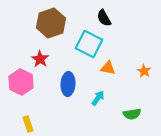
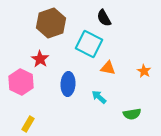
cyan arrow: moved 1 px right, 1 px up; rotated 84 degrees counterclockwise
yellow rectangle: rotated 49 degrees clockwise
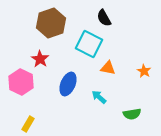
blue ellipse: rotated 20 degrees clockwise
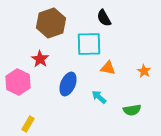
cyan square: rotated 28 degrees counterclockwise
pink hexagon: moved 3 px left
green semicircle: moved 4 px up
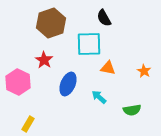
red star: moved 4 px right, 1 px down
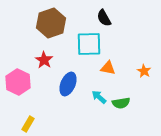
green semicircle: moved 11 px left, 7 px up
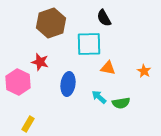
red star: moved 4 px left, 2 px down; rotated 18 degrees counterclockwise
blue ellipse: rotated 15 degrees counterclockwise
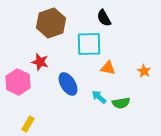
blue ellipse: rotated 40 degrees counterclockwise
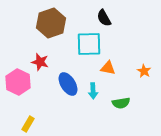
cyan arrow: moved 6 px left, 6 px up; rotated 133 degrees counterclockwise
